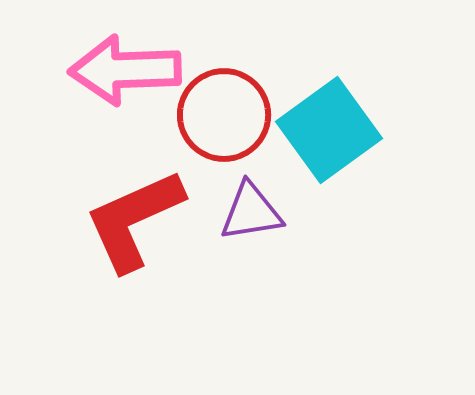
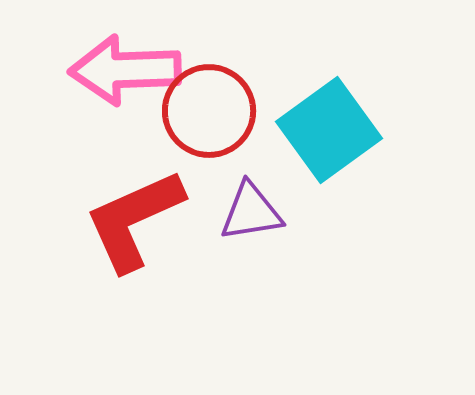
red circle: moved 15 px left, 4 px up
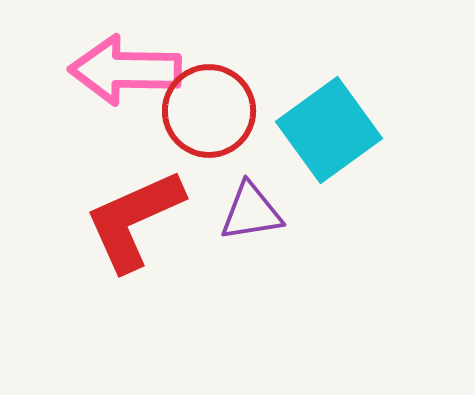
pink arrow: rotated 3 degrees clockwise
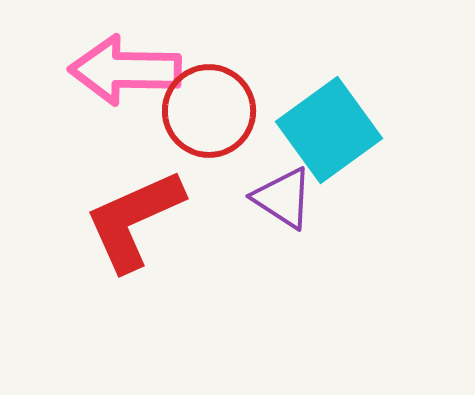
purple triangle: moved 32 px right, 14 px up; rotated 42 degrees clockwise
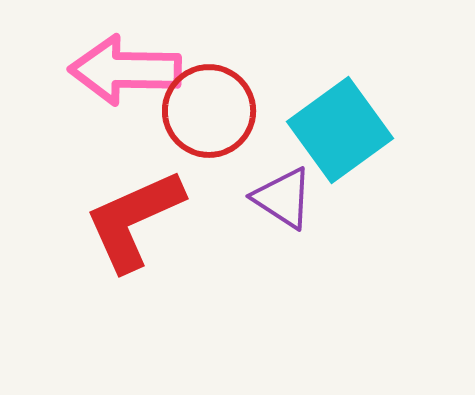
cyan square: moved 11 px right
